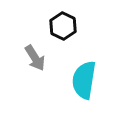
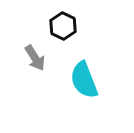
cyan semicircle: rotated 30 degrees counterclockwise
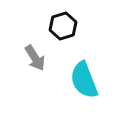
black hexagon: rotated 16 degrees clockwise
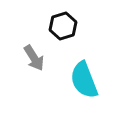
gray arrow: moved 1 px left
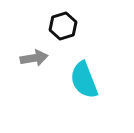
gray arrow: rotated 68 degrees counterclockwise
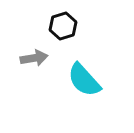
cyan semicircle: rotated 21 degrees counterclockwise
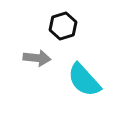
gray arrow: moved 3 px right; rotated 16 degrees clockwise
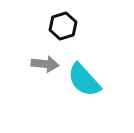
gray arrow: moved 8 px right, 6 px down
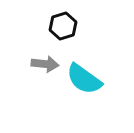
cyan semicircle: moved 1 px up; rotated 12 degrees counterclockwise
